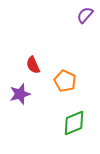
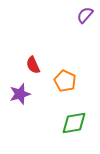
green diamond: rotated 12 degrees clockwise
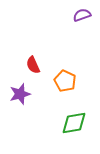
purple semicircle: moved 3 px left; rotated 30 degrees clockwise
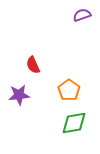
orange pentagon: moved 4 px right, 9 px down; rotated 10 degrees clockwise
purple star: moved 1 px left, 1 px down; rotated 10 degrees clockwise
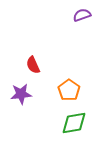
purple star: moved 2 px right, 1 px up
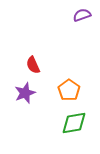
purple star: moved 4 px right, 1 px up; rotated 15 degrees counterclockwise
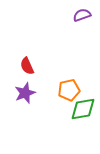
red semicircle: moved 6 px left, 1 px down
orange pentagon: rotated 25 degrees clockwise
green diamond: moved 9 px right, 14 px up
